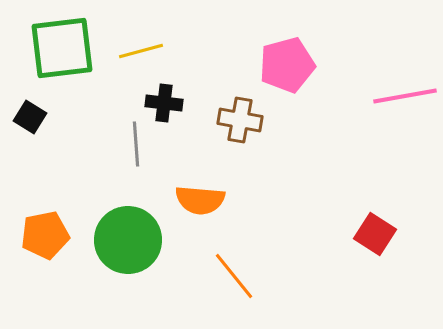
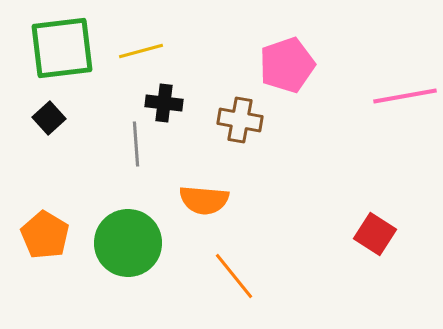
pink pentagon: rotated 4 degrees counterclockwise
black square: moved 19 px right, 1 px down; rotated 16 degrees clockwise
orange semicircle: moved 4 px right
orange pentagon: rotated 30 degrees counterclockwise
green circle: moved 3 px down
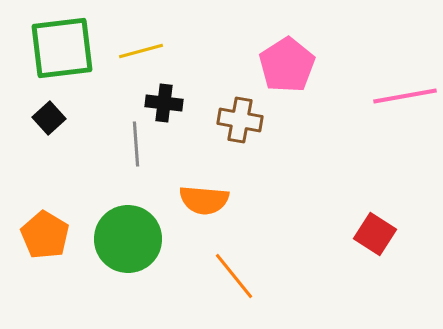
pink pentagon: rotated 14 degrees counterclockwise
green circle: moved 4 px up
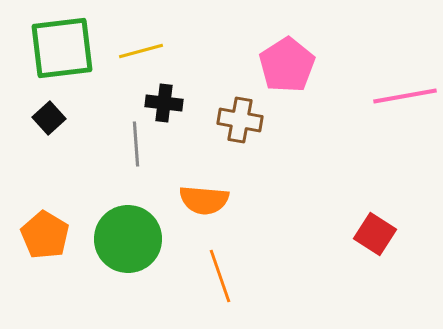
orange line: moved 14 px left; rotated 20 degrees clockwise
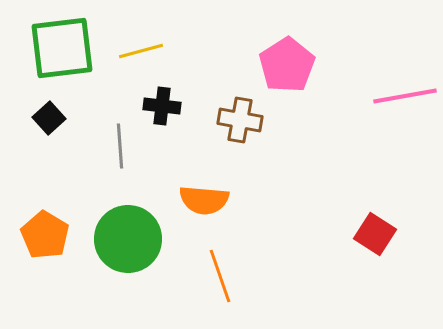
black cross: moved 2 px left, 3 px down
gray line: moved 16 px left, 2 px down
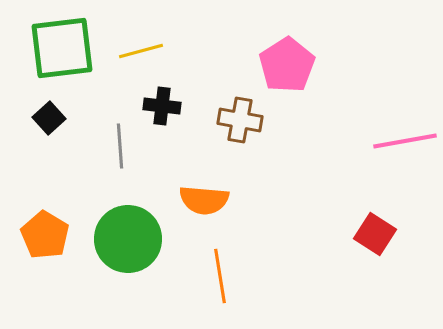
pink line: moved 45 px down
orange line: rotated 10 degrees clockwise
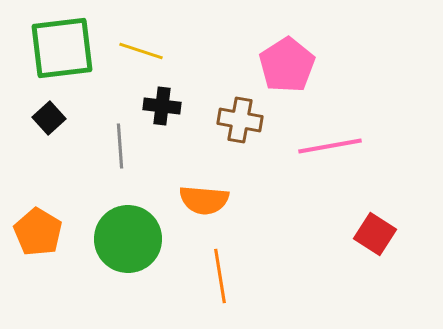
yellow line: rotated 33 degrees clockwise
pink line: moved 75 px left, 5 px down
orange pentagon: moved 7 px left, 3 px up
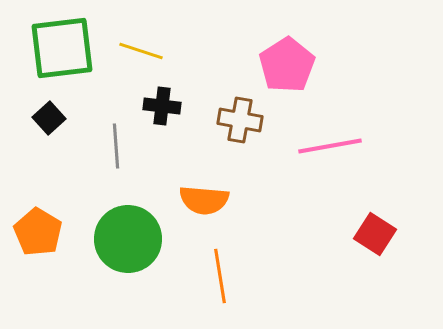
gray line: moved 4 px left
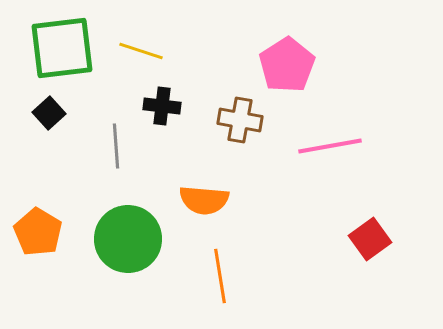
black square: moved 5 px up
red square: moved 5 px left, 5 px down; rotated 21 degrees clockwise
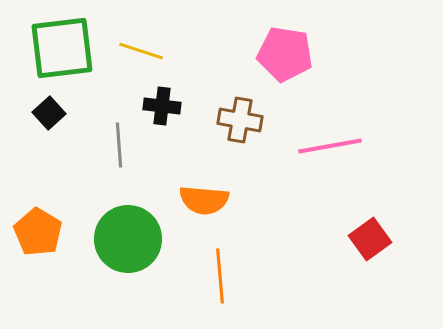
pink pentagon: moved 2 px left, 11 px up; rotated 30 degrees counterclockwise
gray line: moved 3 px right, 1 px up
orange line: rotated 4 degrees clockwise
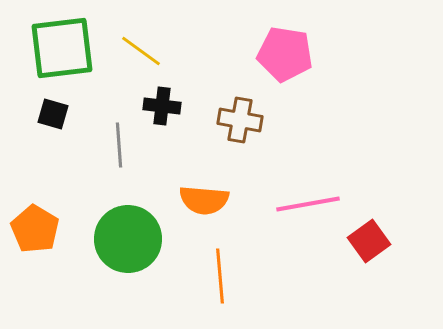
yellow line: rotated 18 degrees clockwise
black square: moved 4 px right, 1 px down; rotated 32 degrees counterclockwise
pink line: moved 22 px left, 58 px down
orange pentagon: moved 3 px left, 3 px up
red square: moved 1 px left, 2 px down
